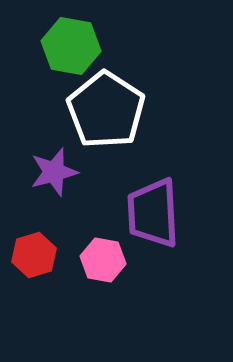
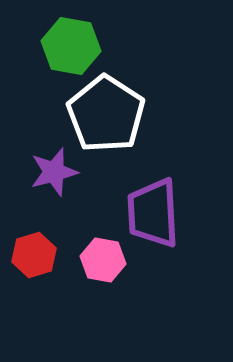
white pentagon: moved 4 px down
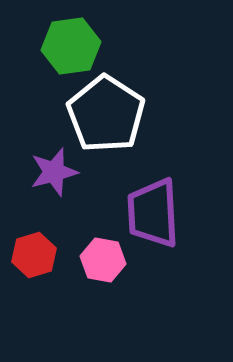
green hexagon: rotated 18 degrees counterclockwise
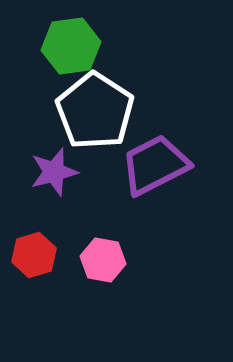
white pentagon: moved 11 px left, 3 px up
purple trapezoid: moved 2 px right, 48 px up; rotated 66 degrees clockwise
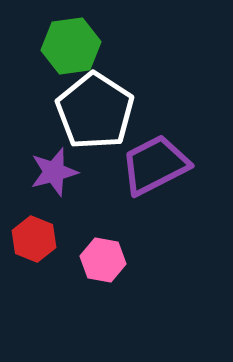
red hexagon: moved 16 px up; rotated 21 degrees counterclockwise
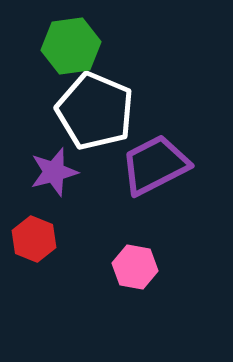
white pentagon: rotated 10 degrees counterclockwise
pink hexagon: moved 32 px right, 7 px down
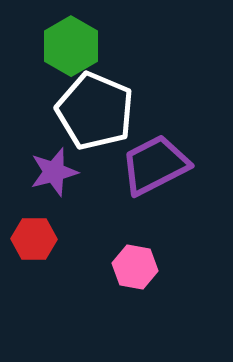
green hexagon: rotated 22 degrees counterclockwise
red hexagon: rotated 21 degrees counterclockwise
